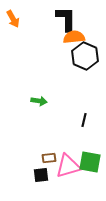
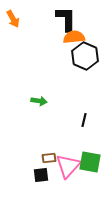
pink triangle: rotated 32 degrees counterclockwise
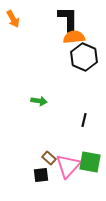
black L-shape: moved 2 px right
black hexagon: moved 1 px left, 1 px down
brown rectangle: rotated 48 degrees clockwise
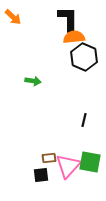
orange arrow: moved 2 px up; rotated 18 degrees counterclockwise
green arrow: moved 6 px left, 20 px up
brown rectangle: rotated 48 degrees counterclockwise
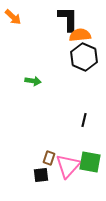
orange semicircle: moved 6 px right, 2 px up
brown rectangle: rotated 64 degrees counterclockwise
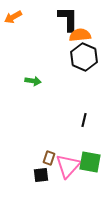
orange arrow: rotated 108 degrees clockwise
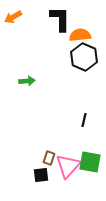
black L-shape: moved 8 px left
green arrow: moved 6 px left; rotated 14 degrees counterclockwise
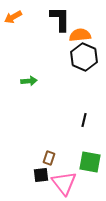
green arrow: moved 2 px right
pink triangle: moved 4 px left, 17 px down; rotated 20 degrees counterclockwise
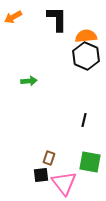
black L-shape: moved 3 px left
orange semicircle: moved 6 px right, 1 px down
black hexagon: moved 2 px right, 1 px up
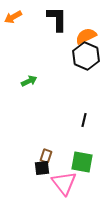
orange semicircle: rotated 20 degrees counterclockwise
green arrow: rotated 21 degrees counterclockwise
brown rectangle: moved 3 px left, 2 px up
green square: moved 8 px left
black square: moved 1 px right, 7 px up
